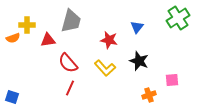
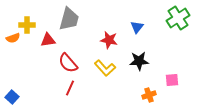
gray trapezoid: moved 2 px left, 2 px up
black star: rotated 24 degrees counterclockwise
blue square: rotated 24 degrees clockwise
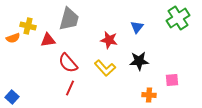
yellow cross: moved 1 px right, 1 px down; rotated 14 degrees clockwise
orange cross: rotated 24 degrees clockwise
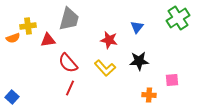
yellow cross: rotated 21 degrees counterclockwise
